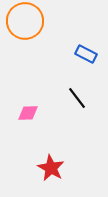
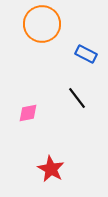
orange circle: moved 17 px right, 3 px down
pink diamond: rotated 10 degrees counterclockwise
red star: moved 1 px down
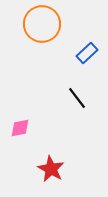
blue rectangle: moved 1 px right, 1 px up; rotated 70 degrees counterclockwise
pink diamond: moved 8 px left, 15 px down
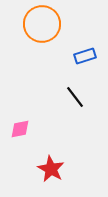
blue rectangle: moved 2 px left, 3 px down; rotated 25 degrees clockwise
black line: moved 2 px left, 1 px up
pink diamond: moved 1 px down
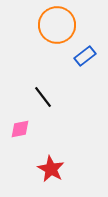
orange circle: moved 15 px right, 1 px down
blue rectangle: rotated 20 degrees counterclockwise
black line: moved 32 px left
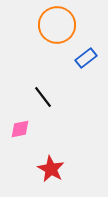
blue rectangle: moved 1 px right, 2 px down
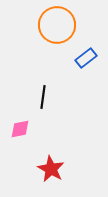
black line: rotated 45 degrees clockwise
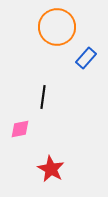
orange circle: moved 2 px down
blue rectangle: rotated 10 degrees counterclockwise
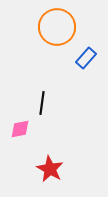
black line: moved 1 px left, 6 px down
red star: moved 1 px left
